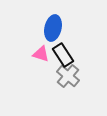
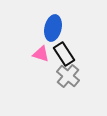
black rectangle: moved 1 px right, 1 px up
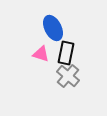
blue ellipse: rotated 40 degrees counterclockwise
black rectangle: moved 2 px right, 1 px up; rotated 45 degrees clockwise
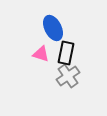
gray cross: rotated 15 degrees clockwise
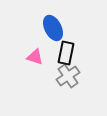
pink triangle: moved 6 px left, 3 px down
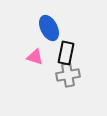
blue ellipse: moved 4 px left
gray cross: moved 1 px up; rotated 25 degrees clockwise
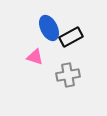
black rectangle: moved 5 px right, 16 px up; rotated 50 degrees clockwise
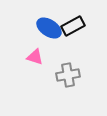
blue ellipse: rotated 30 degrees counterclockwise
black rectangle: moved 2 px right, 11 px up
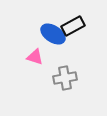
blue ellipse: moved 4 px right, 6 px down
gray cross: moved 3 px left, 3 px down
